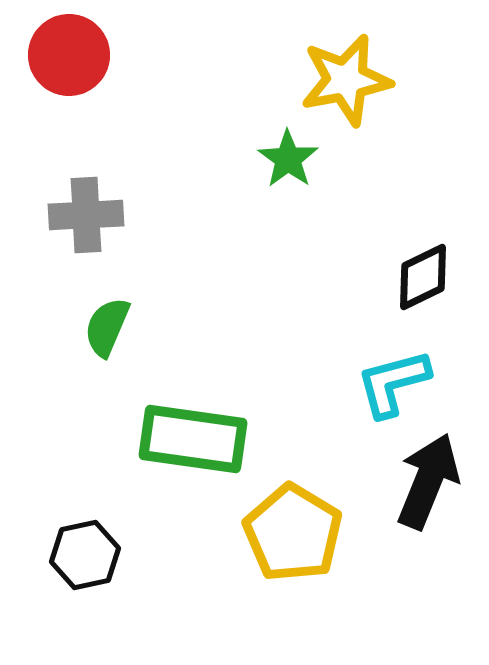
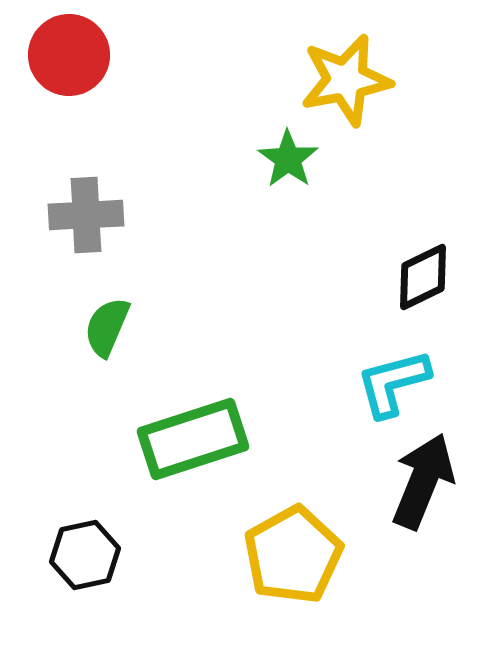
green rectangle: rotated 26 degrees counterclockwise
black arrow: moved 5 px left
yellow pentagon: moved 22 px down; rotated 12 degrees clockwise
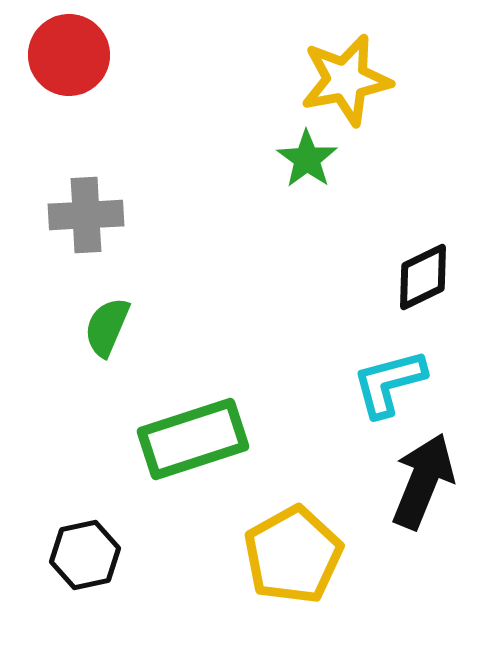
green star: moved 19 px right
cyan L-shape: moved 4 px left
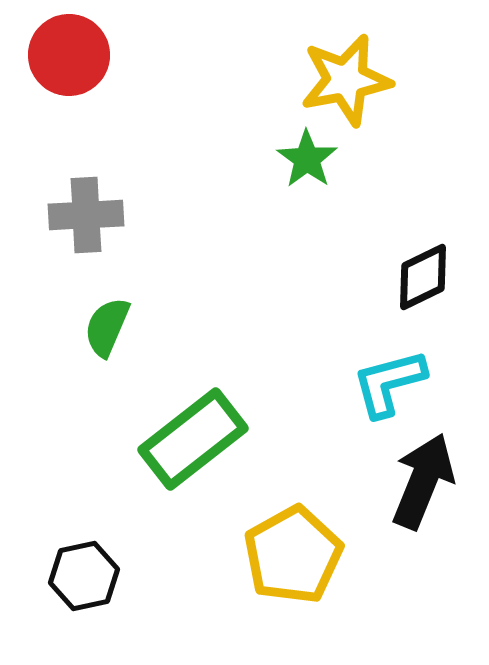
green rectangle: rotated 20 degrees counterclockwise
black hexagon: moved 1 px left, 21 px down
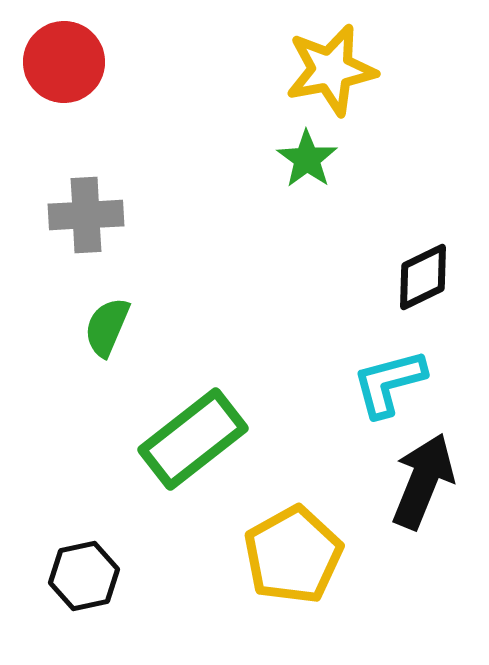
red circle: moved 5 px left, 7 px down
yellow star: moved 15 px left, 10 px up
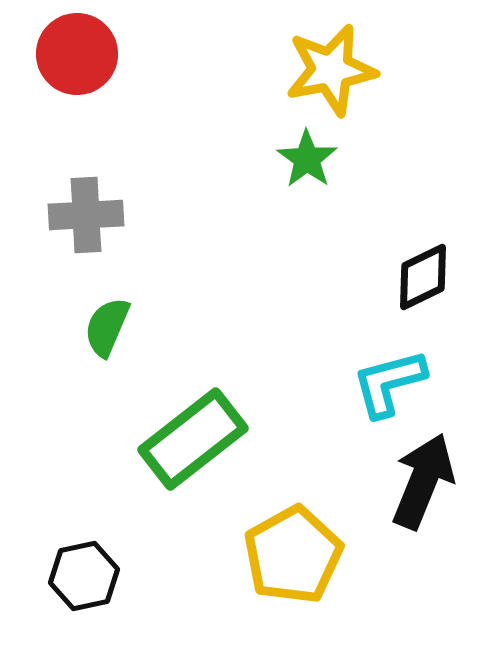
red circle: moved 13 px right, 8 px up
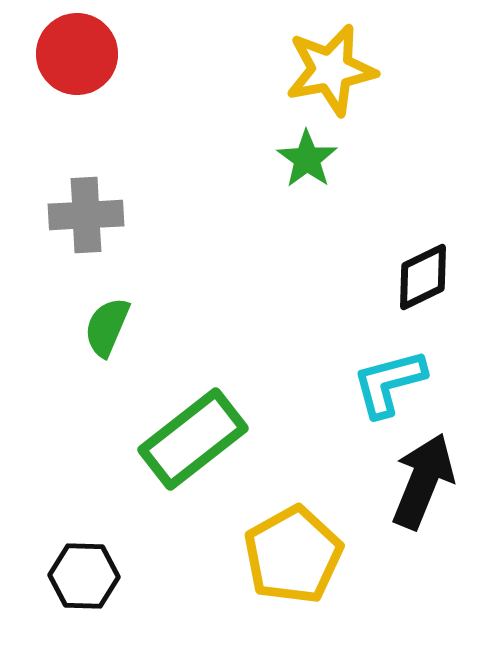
black hexagon: rotated 14 degrees clockwise
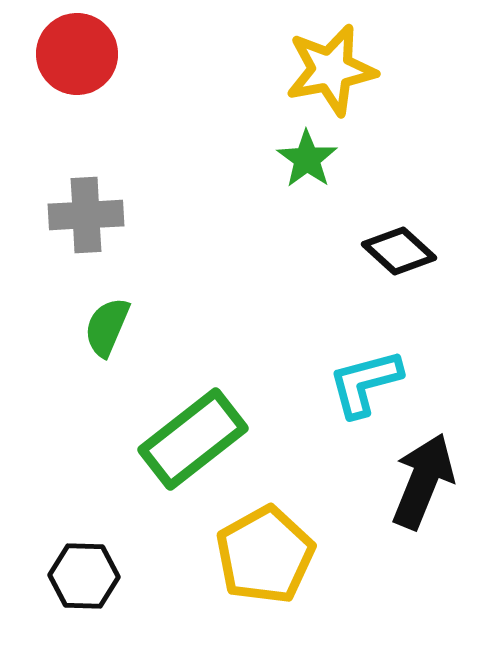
black diamond: moved 24 px left, 26 px up; rotated 68 degrees clockwise
cyan L-shape: moved 24 px left
yellow pentagon: moved 28 px left
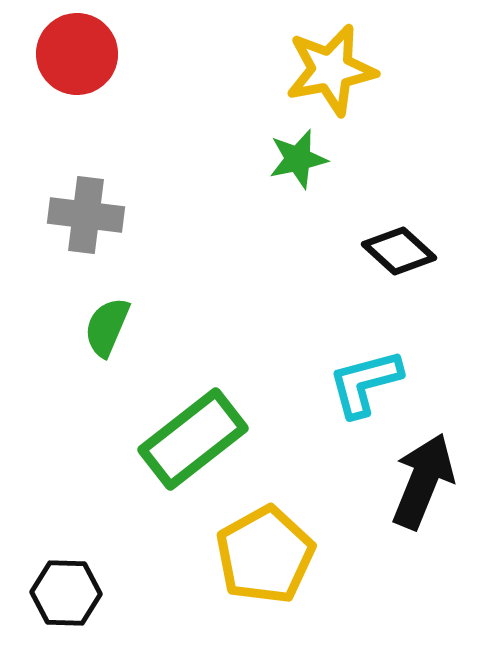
green star: moved 9 px left; rotated 24 degrees clockwise
gray cross: rotated 10 degrees clockwise
black hexagon: moved 18 px left, 17 px down
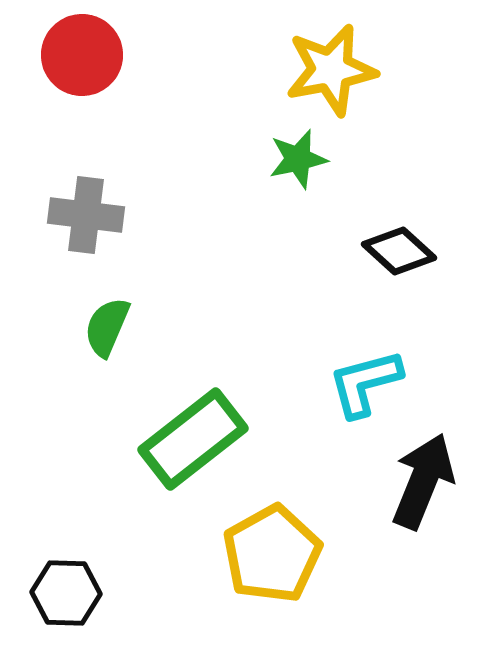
red circle: moved 5 px right, 1 px down
yellow pentagon: moved 7 px right, 1 px up
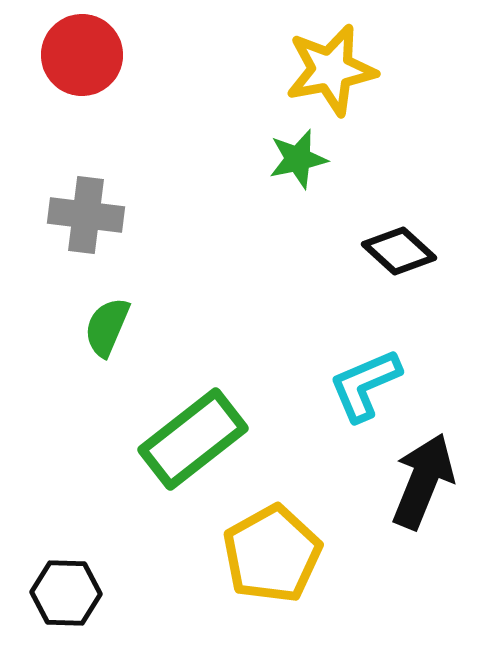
cyan L-shape: moved 2 px down; rotated 8 degrees counterclockwise
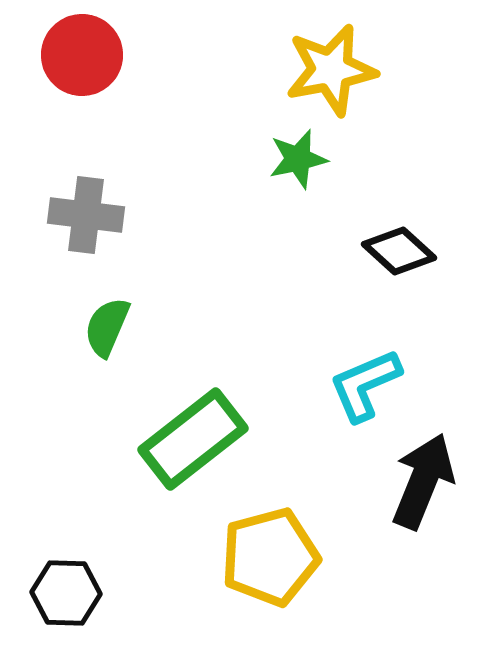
yellow pentagon: moved 2 px left, 3 px down; rotated 14 degrees clockwise
